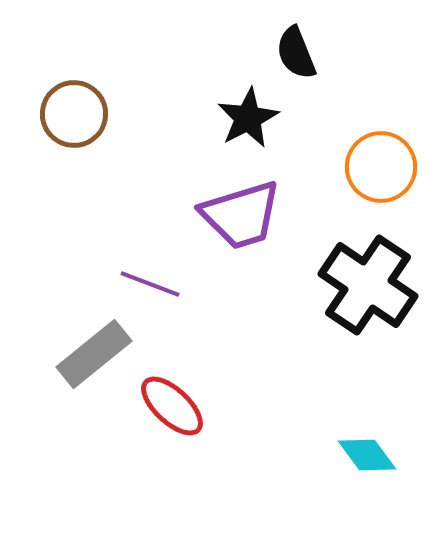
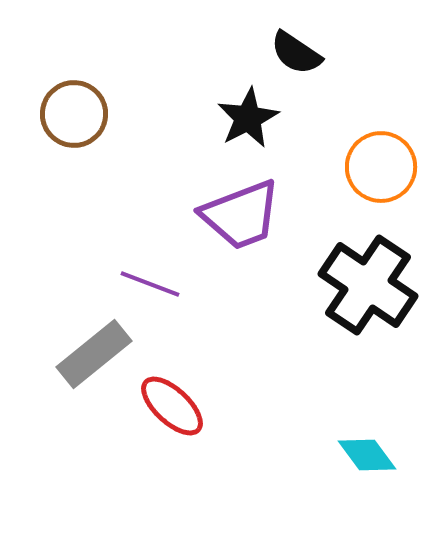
black semicircle: rotated 34 degrees counterclockwise
purple trapezoid: rotated 4 degrees counterclockwise
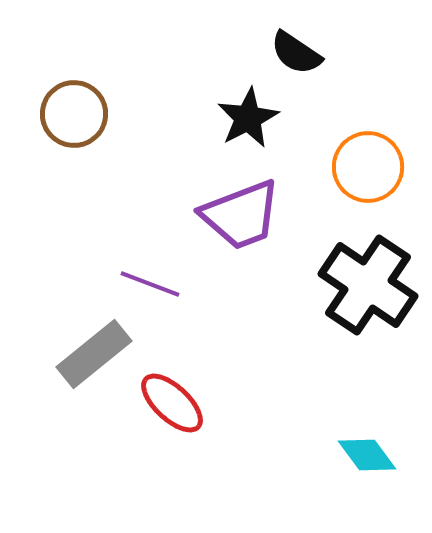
orange circle: moved 13 px left
red ellipse: moved 3 px up
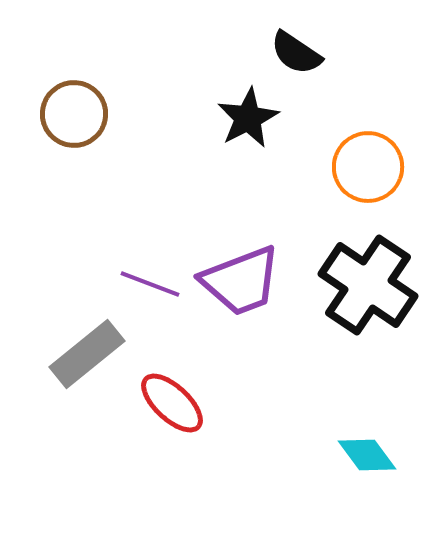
purple trapezoid: moved 66 px down
gray rectangle: moved 7 px left
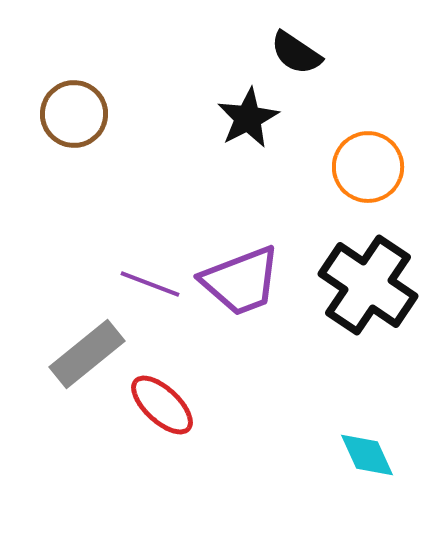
red ellipse: moved 10 px left, 2 px down
cyan diamond: rotated 12 degrees clockwise
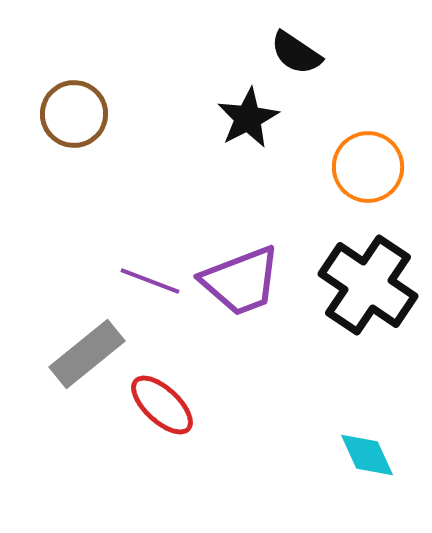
purple line: moved 3 px up
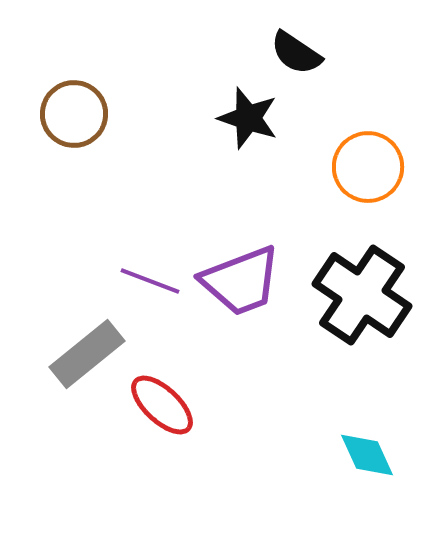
black star: rotated 26 degrees counterclockwise
black cross: moved 6 px left, 10 px down
